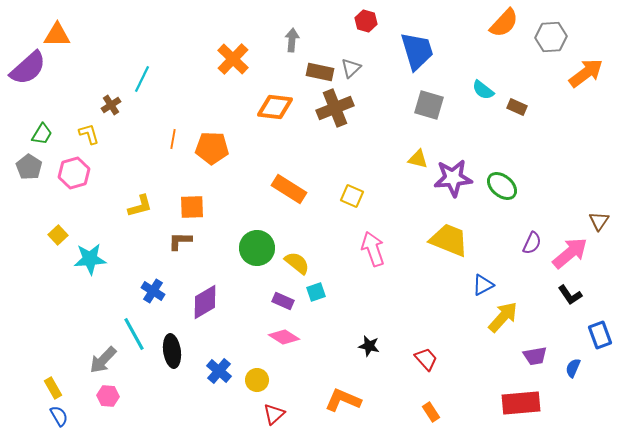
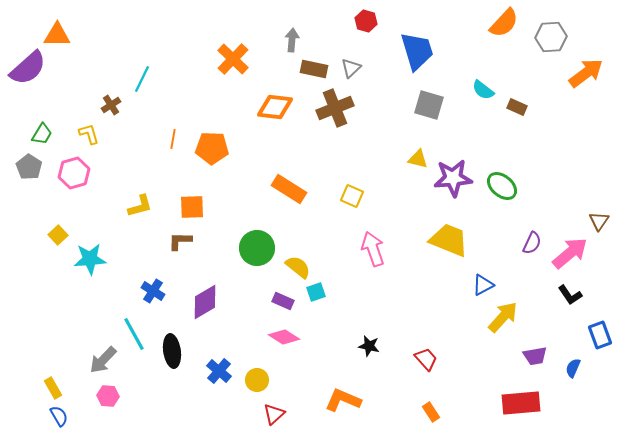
brown rectangle at (320, 72): moved 6 px left, 3 px up
yellow semicircle at (297, 263): moved 1 px right, 4 px down
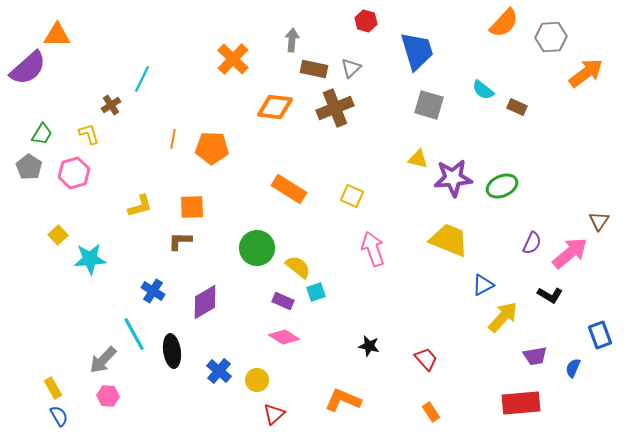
green ellipse at (502, 186): rotated 64 degrees counterclockwise
black L-shape at (570, 295): moved 20 px left; rotated 25 degrees counterclockwise
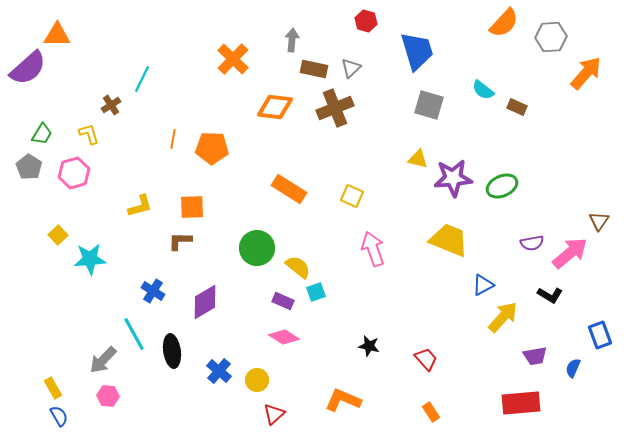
orange arrow at (586, 73): rotated 12 degrees counterclockwise
purple semicircle at (532, 243): rotated 55 degrees clockwise
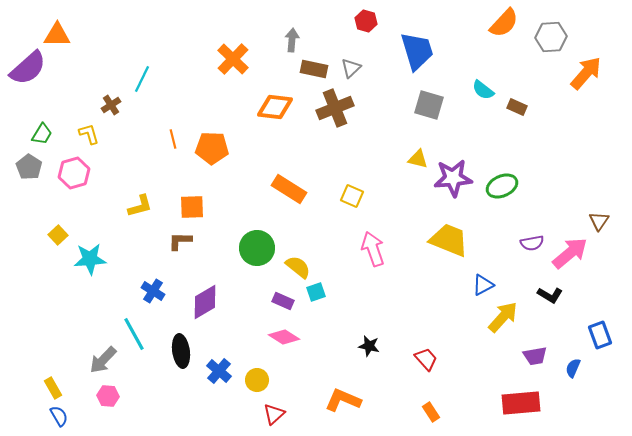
orange line at (173, 139): rotated 24 degrees counterclockwise
black ellipse at (172, 351): moved 9 px right
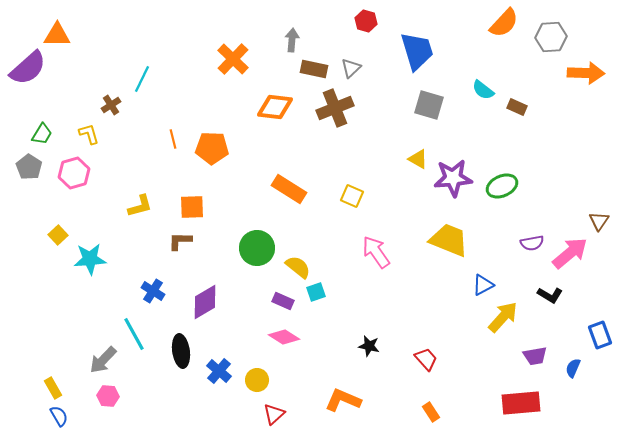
orange arrow at (586, 73): rotated 51 degrees clockwise
yellow triangle at (418, 159): rotated 15 degrees clockwise
pink arrow at (373, 249): moved 3 px right, 3 px down; rotated 16 degrees counterclockwise
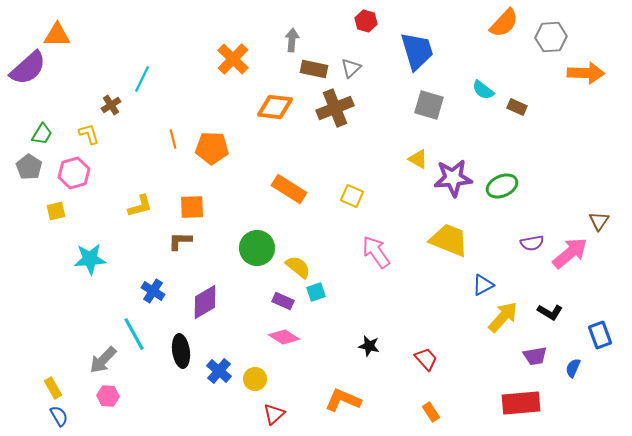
yellow square at (58, 235): moved 2 px left, 24 px up; rotated 30 degrees clockwise
black L-shape at (550, 295): moved 17 px down
yellow circle at (257, 380): moved 2 px left, 1 px up
